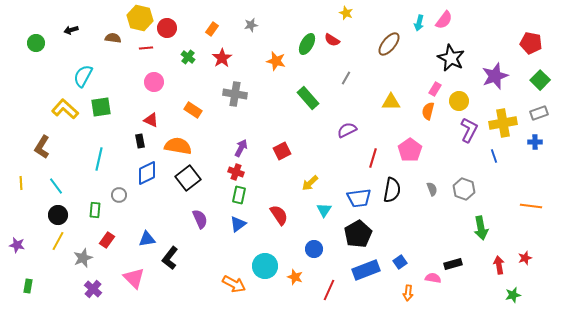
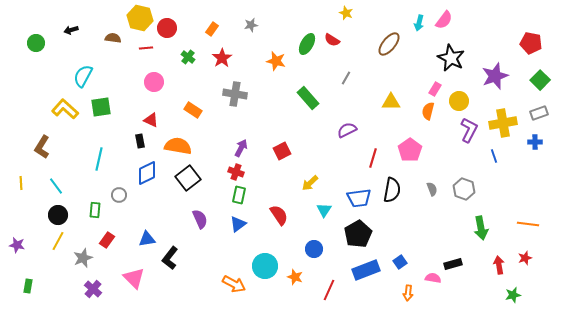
orange line at (531, 206): moved 3 px left, 18 px down
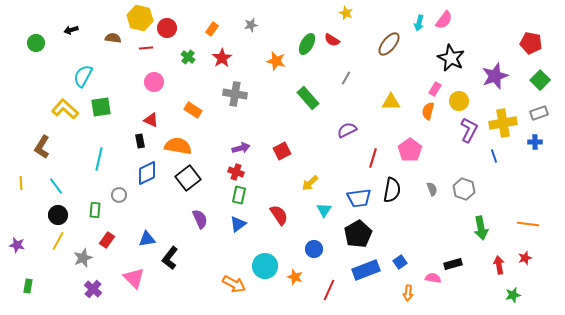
purple arrow at (241, 148): rotated 48 degrees clockwise
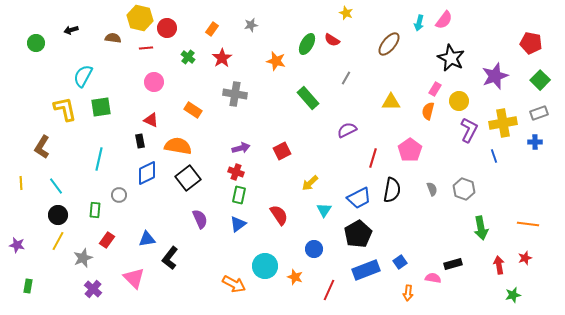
yellow L-shape at (65, 109): rotated 36 degrees clockwise
blue trapezoid at (359, 198): rotated 20 degrees counterclockwise
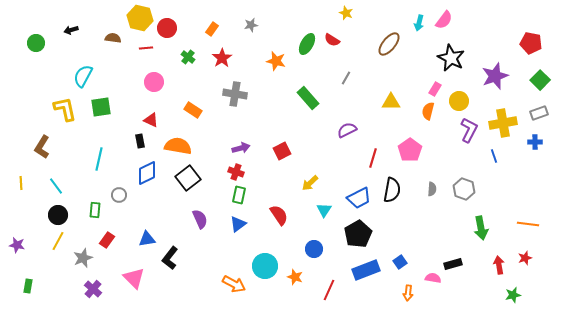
gray semicircle at (432, 189): rotated 24 degrees clockwise
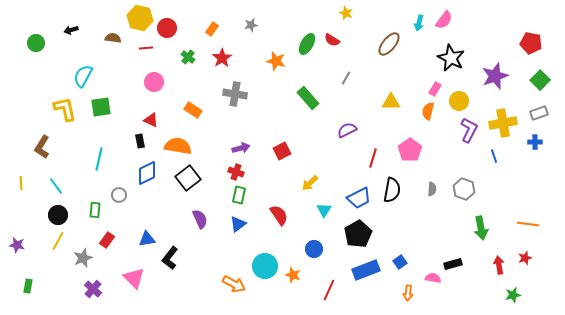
orange star at (295, 277): moved 2 px left, 2 px up
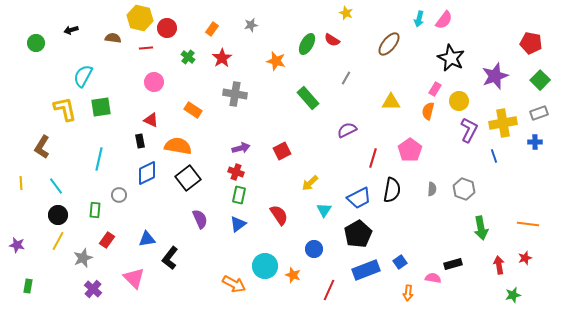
cyan arrow at (419, 23): moved 4 px up
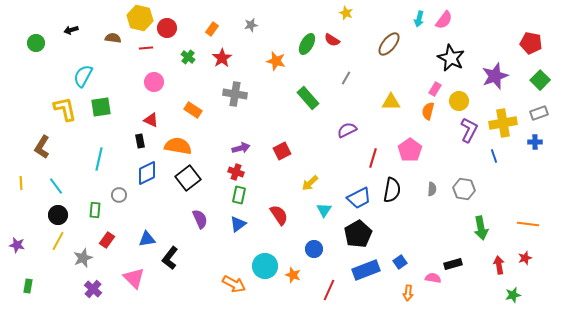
gray hexagon at (464, 189): rotated 10 degrees counterclockwise
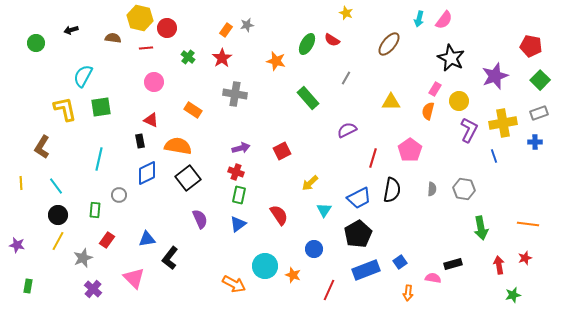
gray star at (251, 25): moved 4 px left
orange rectangle at (212, 29): moved 14 px right, 1 px down
red pentagon at (531, 43): moved 3 px down
